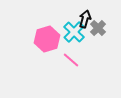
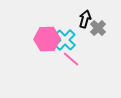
cyan cross: moved 9 px left, 8 px down
pink hexagon: rotated 15 degrees clockwise
pink line: moved 1 px up
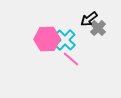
black arrow: moved 4 px right; rotated 144 degrees counterclockwise
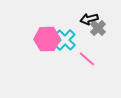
black arrow: rotated 24 degrees clockwise
pink line: moved 16 px right
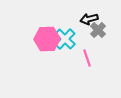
gray cross: moved 2 px down
cyan cross: moved 1 px up
pink line: moved 1 px up; rotated 30 degrees clockwise
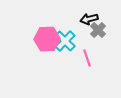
cyan cross: moved 2 px down
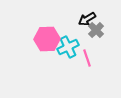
black arrow: moved 2 px left; rotated 18 degrees counterclockwise
gray cross: moved 2 px left
cyan cross: moved 3 px right, 6 px down; rotated 20 degrees clockwise
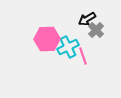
pink line: moved 4 px left, 2 px up
